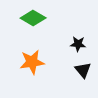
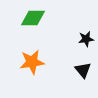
green diamond: rotated 30 degrees counterclockwise
black star: moved 8 px right, 5 px up; rotated 14 degrees counterclockwise
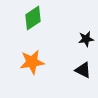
green diamond: rotated 35 degrees counterclockwise
black triangle: rotated 24 degrees counterclockwise
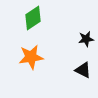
orange star: moved 1 px left, 5 px up
